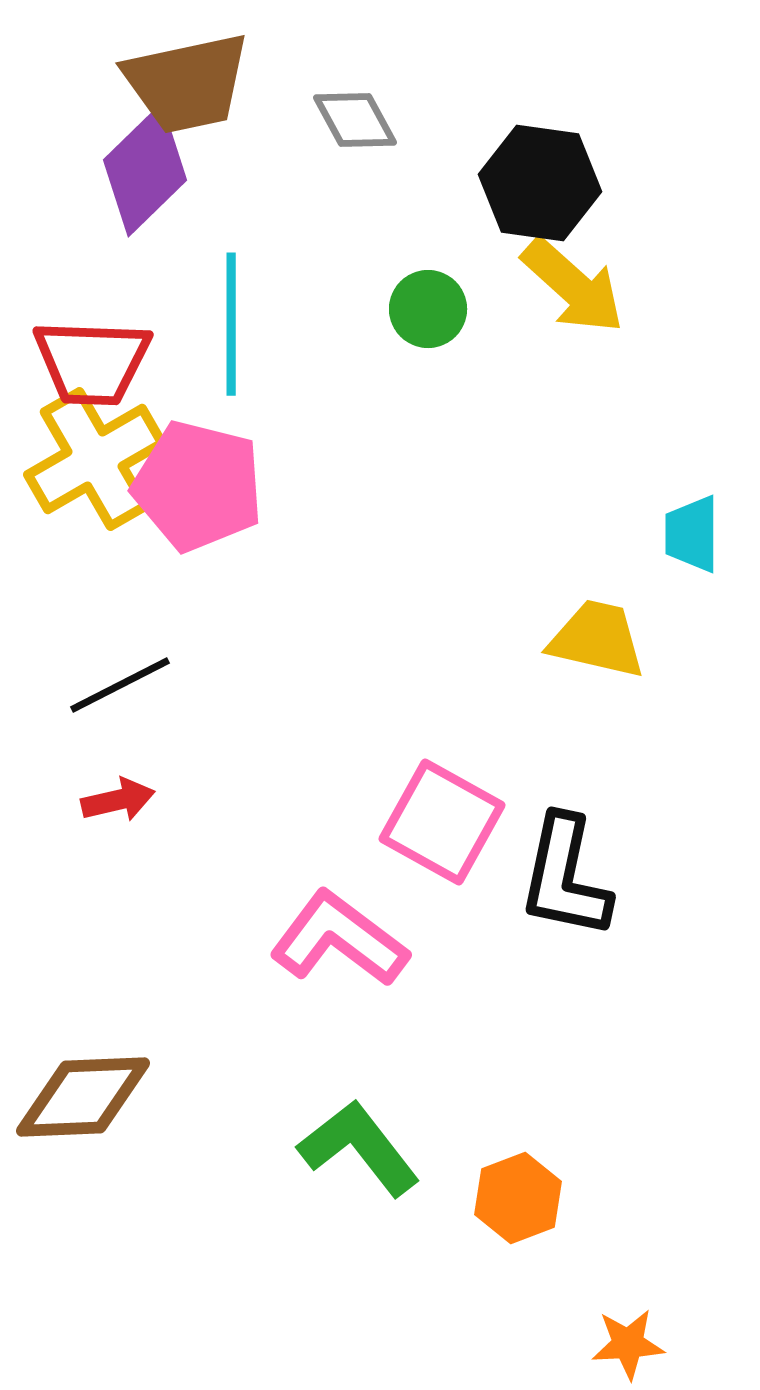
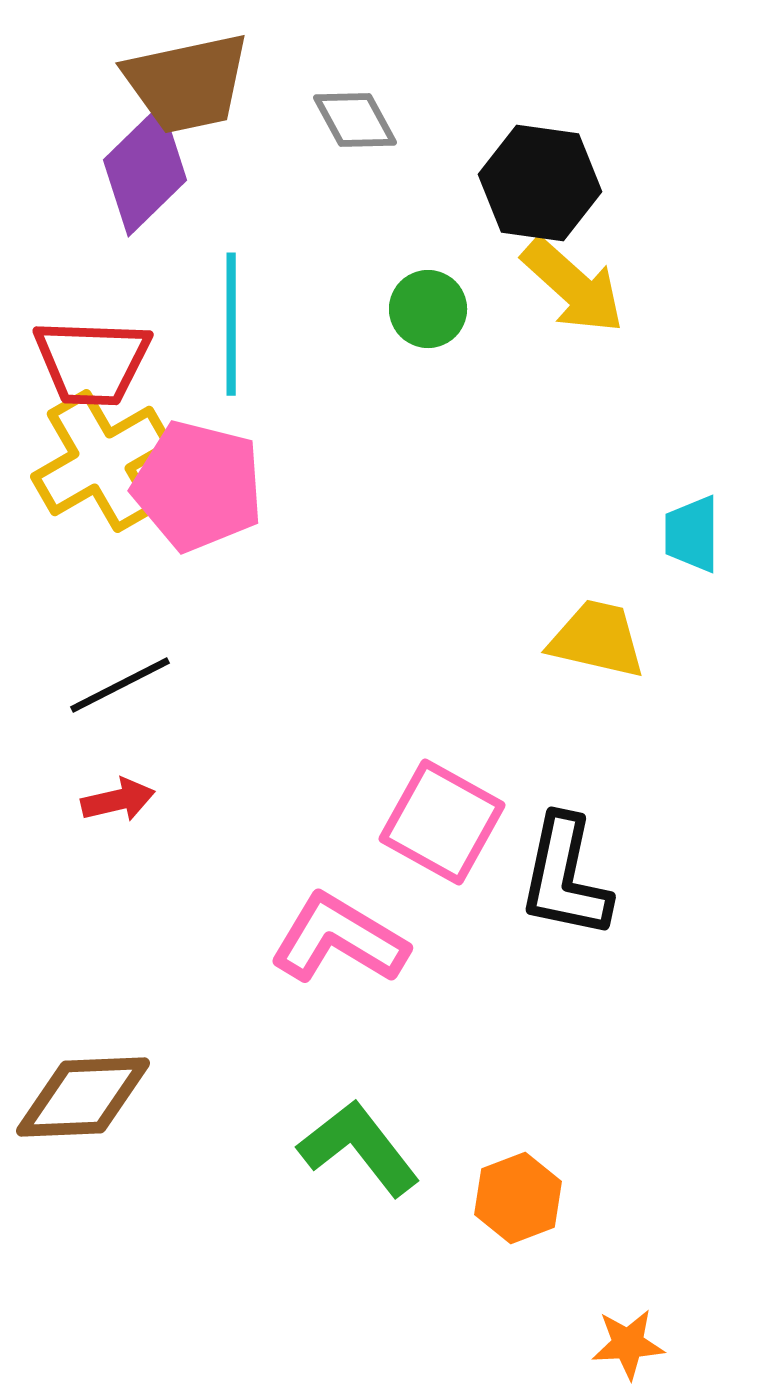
yellow cross: moved 7 px right, 2 px down
pink L-shape: rotated 6 degrees counterclockwise
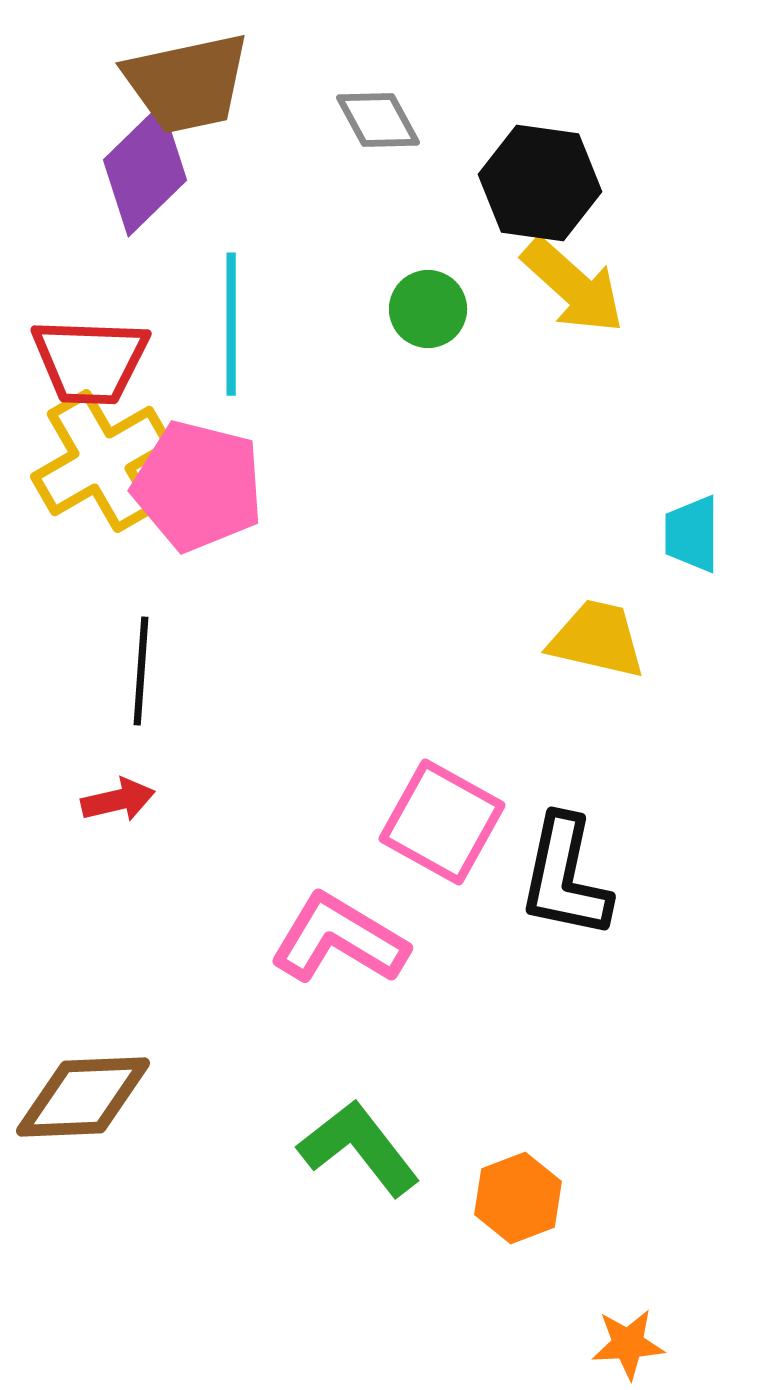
gray diamond: moved 23 px right
red trapezoid: moved 2 px left, 1 px up
black line: moved 21 px right, 14 px up; rotated 59 degrees counterclockwise
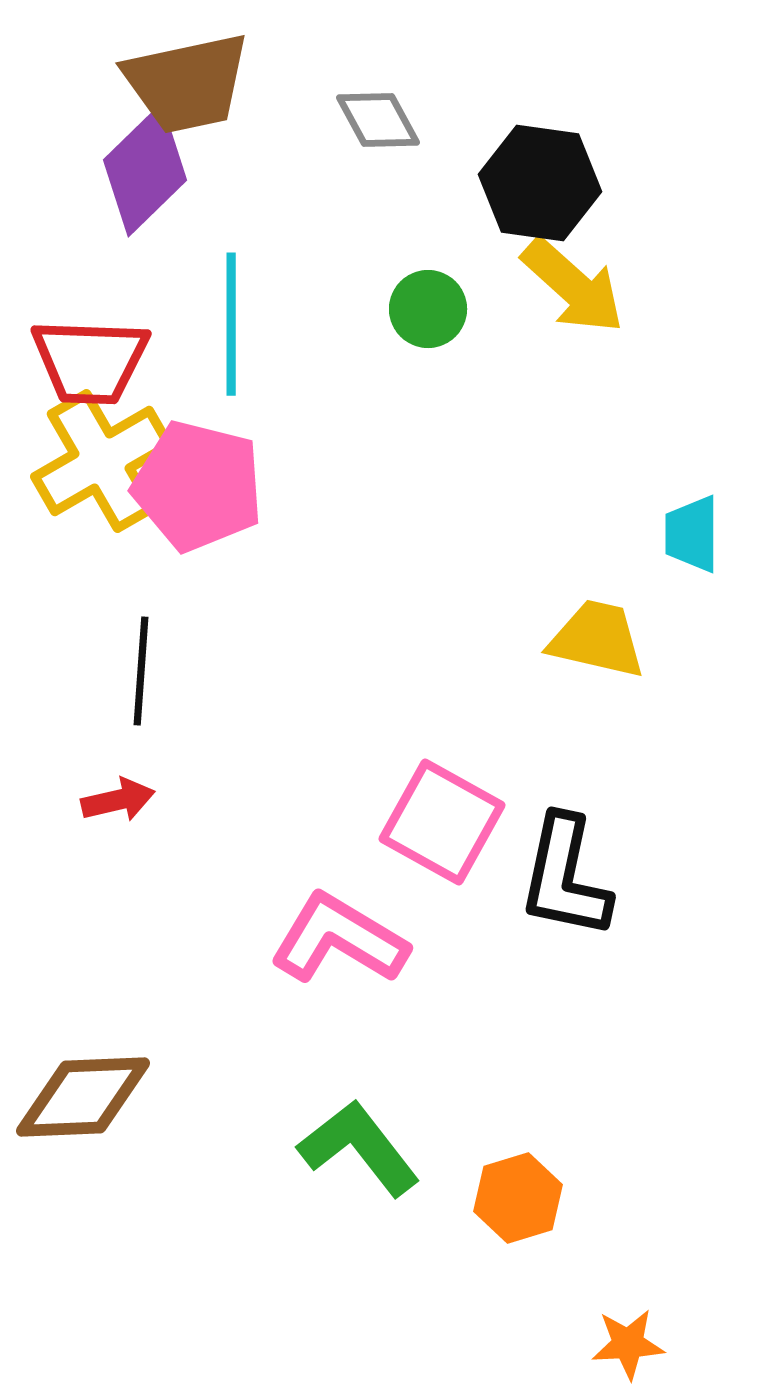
orange hexagon: rotated 4 degrees clockwise
